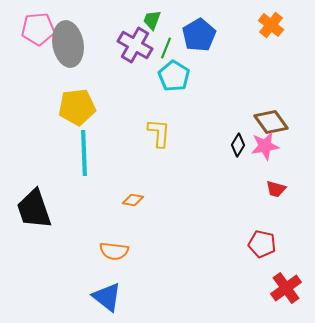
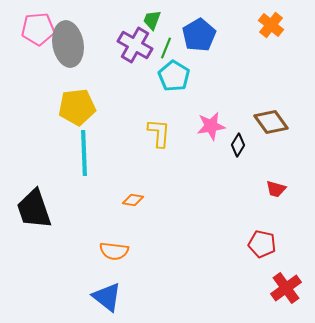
pink star: moved 54 px left, 20 px up
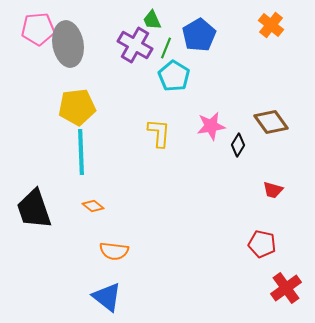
green trapezoid: rotated 45 degrees counterclockwise
cyan line: moved 3 px left, 1 px up
red trapezoid: moved 3 px left, 1 px down
orange diamond: moved 40 px left, 6 px down; rotated 30 degrees clockwise
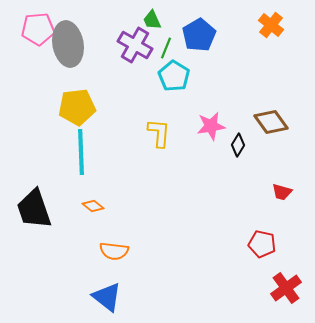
red trapezoid: moved 9 px right, 2 px down
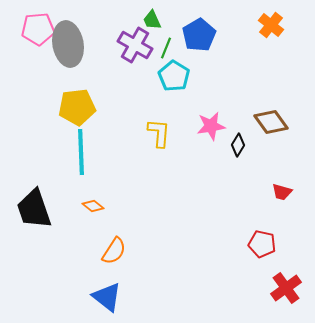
orange semicircle: rotated 64 degrees counterclockwise
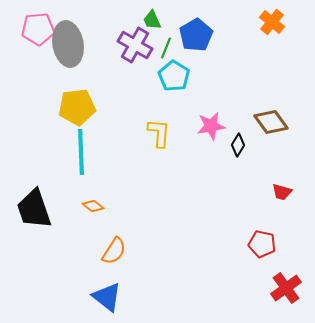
orange cross: moved 1 px right, 3 px up
blue pentagon: moved 3 px left
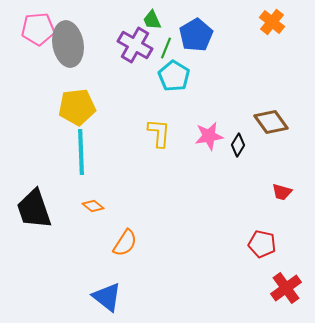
pink star: moved 2 px left, 10 px down
orange semicircle: moved 11 px right, 8 px up
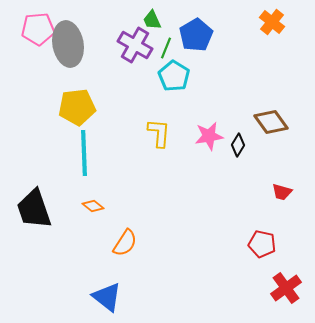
cyan line: moved 3 px right, 1 px down
